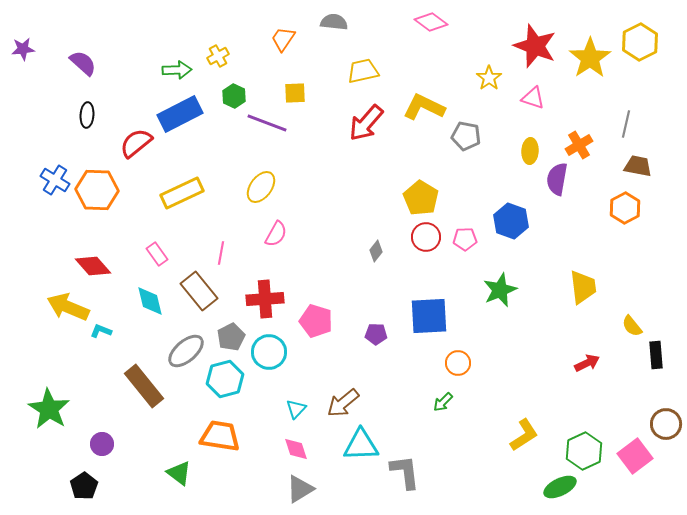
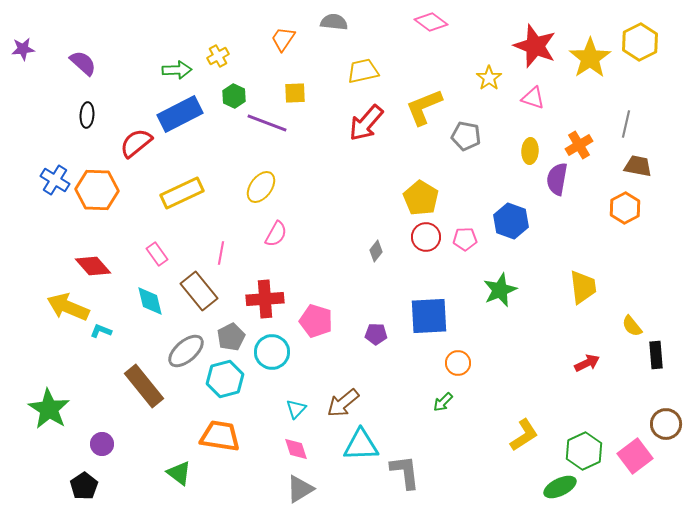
yellow L-shape at (424, 107): rotated 48 degrees counterclockwise
cyan circle at (269, 352): moved 3 px right
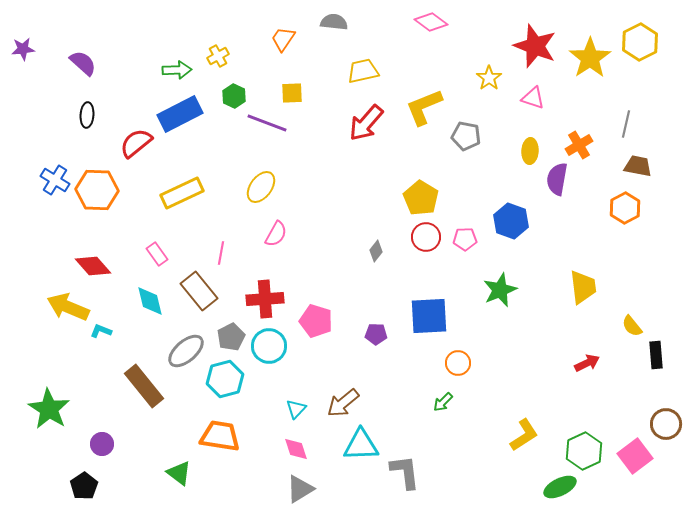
yellow square at (295, 93): moved 3 px left
cyan circle at (272, 352): moved 3 px left, 6 px up
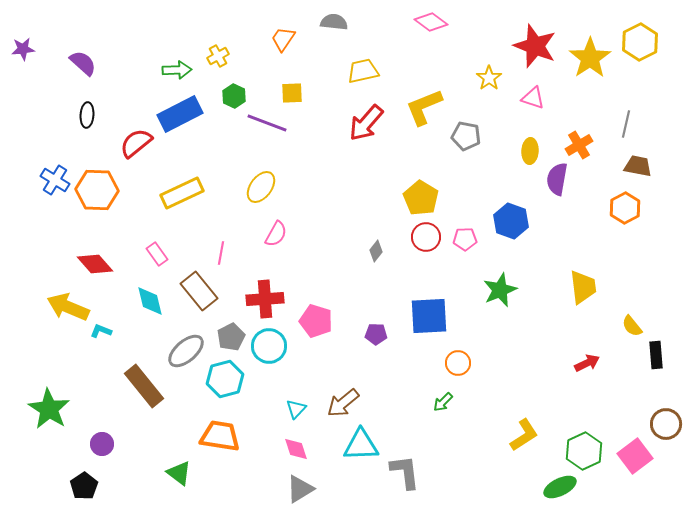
red diamond at (93, 266): moved 2 px right, 2 px up
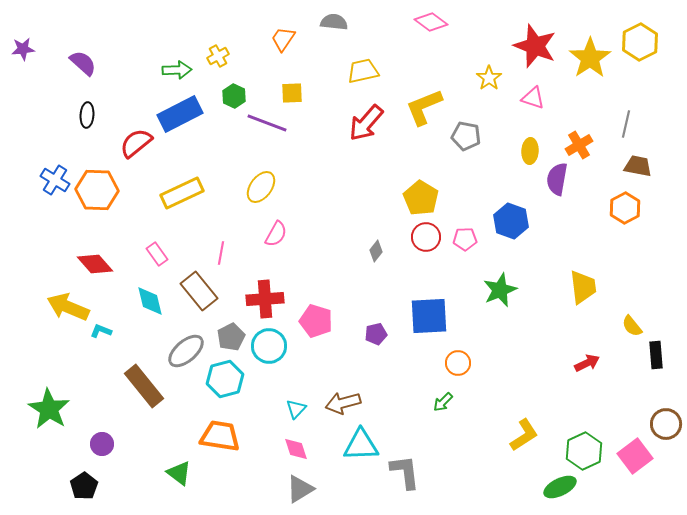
purple pentagon at (376, 334): rotated 15 degrees counterclockwise
brown arrow at (343, 403): rotated 24 degrees clockwise
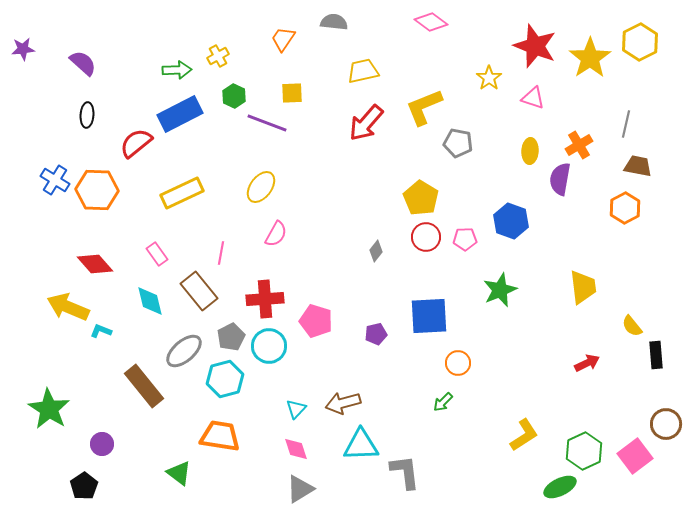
gray pentagon at (466, 136): moved 8 px left, 7 px down
purple semicircle at (557, 179): moved 3 px right
gray ellipse at (186, 351): moved 2 px left
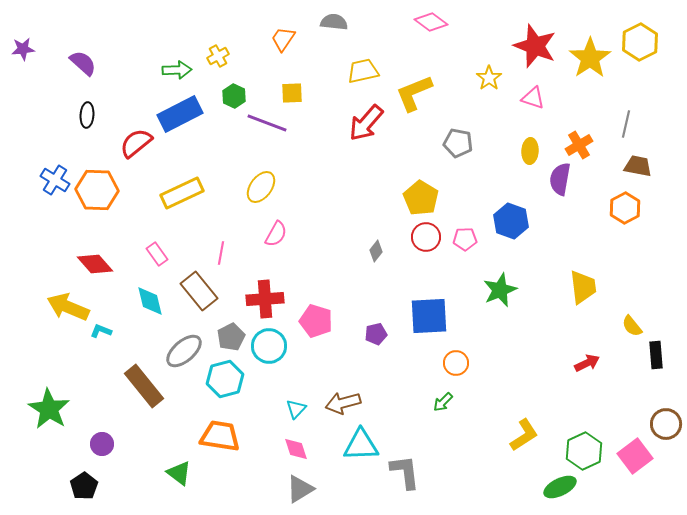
yellow L-shape at (424, 107): moved 10 px left, 14 px up
orange circle at (458, 363): moved 2 px left
